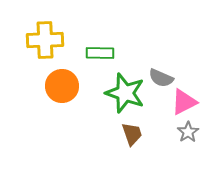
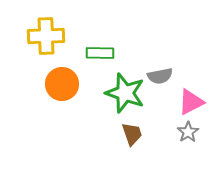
yellow cross: moved 1 px right, 4 px up
gray semicircle: moved 1 px left, 2 px up; rotated 35 degrees counterclockwise
orange circle: moved 2 px up
pink triangle: moved 7 px right
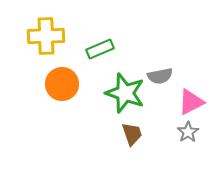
green rectangle: moved 4 px up; rotated 24 degrees counterclockwise
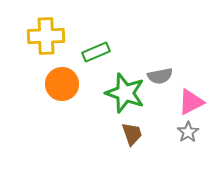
green rectangle: moved 4 px left, 3 px down
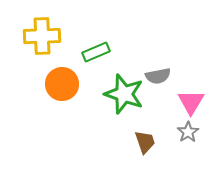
yellow cross: moved 4 px left
gray semicircle: moved 2 px left
green star: moved 1 px left, 1 px down
pink triangle: rotated 32 degrees counterclockwise
brown trapezoid: moved 13 px right, 8 px down
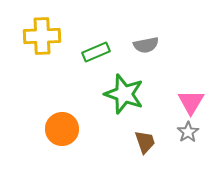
gray semicircle: moved 12 px left, 31 px up
orange circle: moved 45 px down
